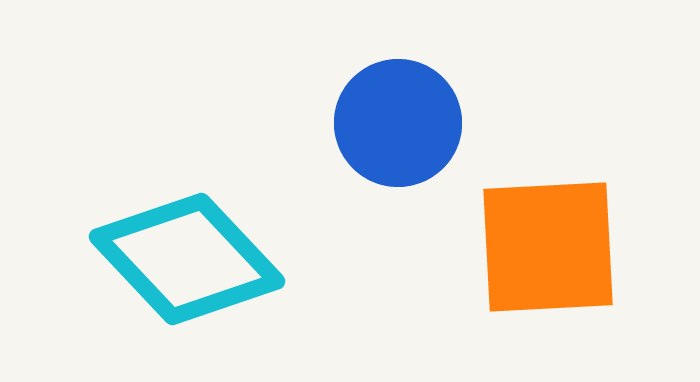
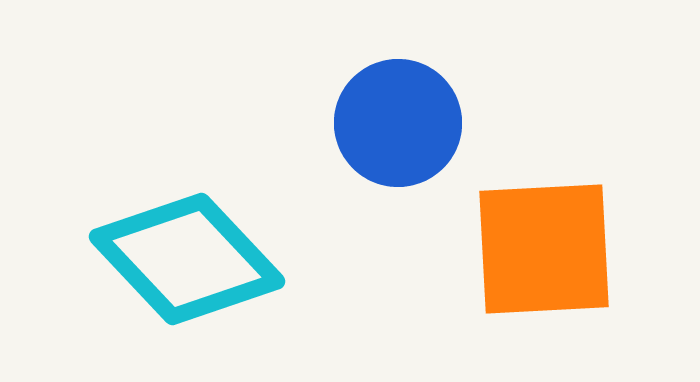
orange square: moved 4 px left, 2 px down
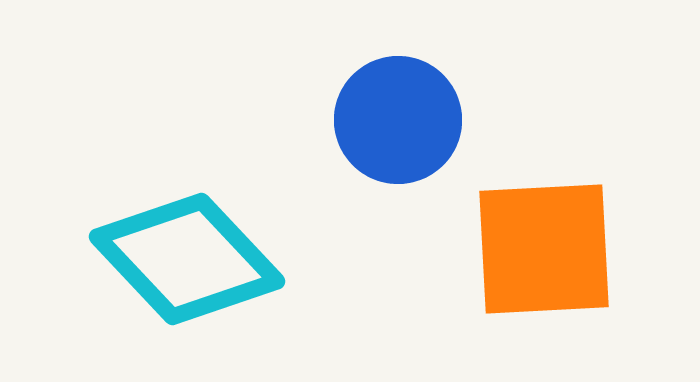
blue circle: moved 3 px up
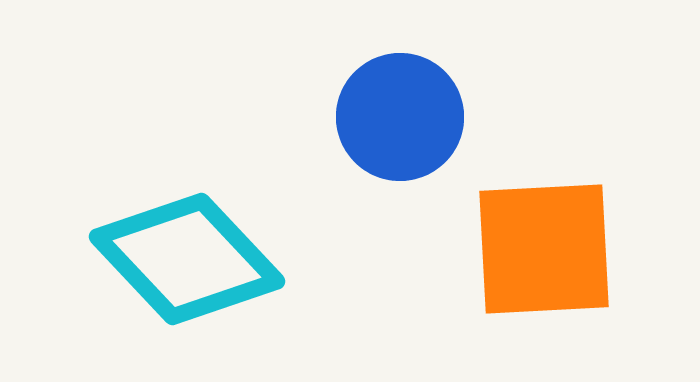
blue circle: moved 2 px right, 3 px up
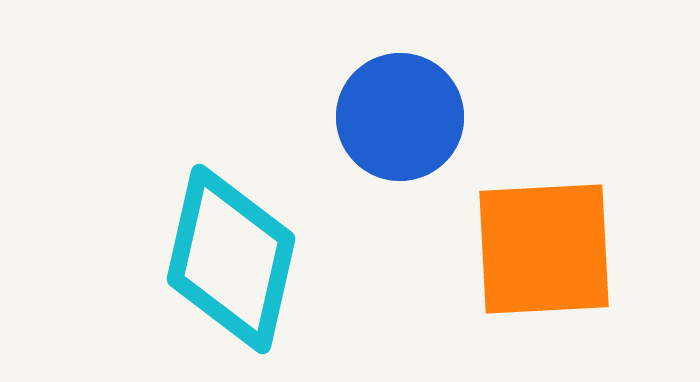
cyan diamond: moved 44 px right; rotated 56 degrees clockwise
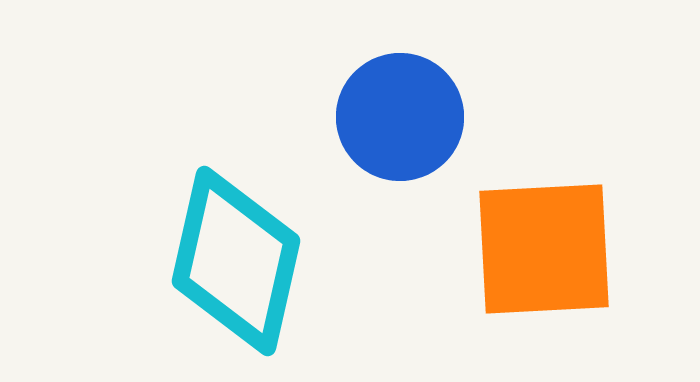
cyan diamond: moved 5 px right, 2 px down
